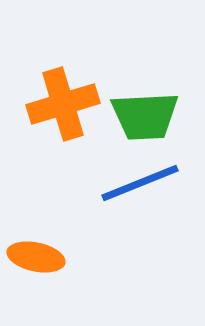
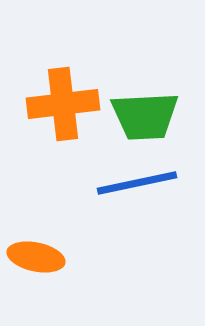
orange cross: rotated 10 degrees clockwise
blue line: moved 3 px left; rotated 10 degrees clockwise
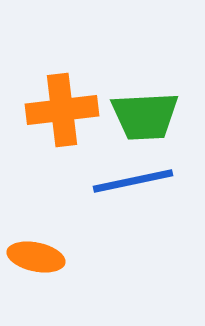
orange cross: moved 1 px left, 6 px down
blue line: moved 4 px left, 2 px up
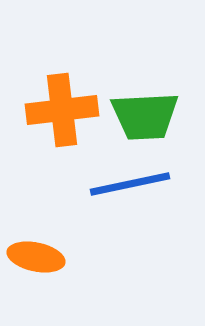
blue line: moved 3 px left, 3 px down
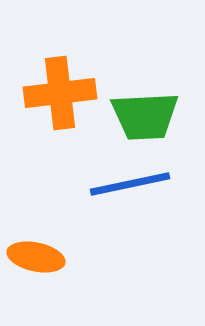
orange cross: moved 2 px left, 17 px up
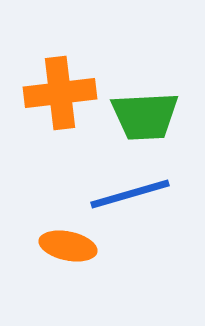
blue line: moved 10 px down; rotated 4 degrees counterclockwise
orange ellipse: moved 32 px right, 11 px up
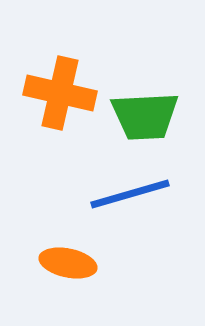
orange cross: rotated 20 degrees clockwise
orange ellipse: moved 17 px down
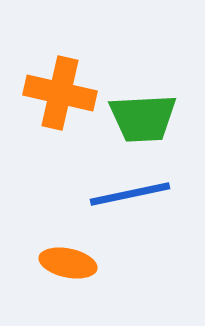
green trapezoid: moved 2 px left, 2 px down
blue line: rotated 4 degrees clockwise
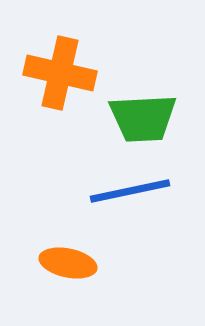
orange cross: moved 20 px up
blue line: moved 3 px up
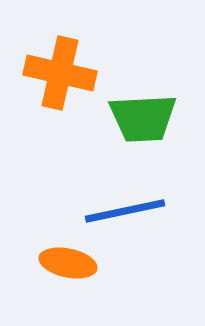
blue line: moved 5 px left, 20 px down
